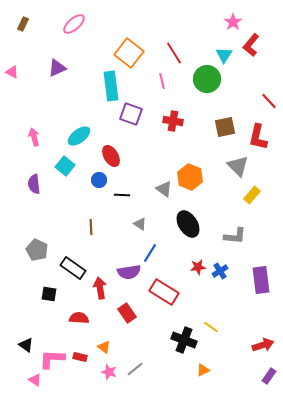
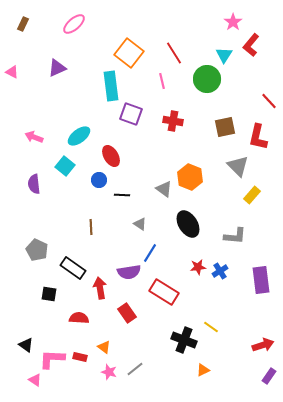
pink arrow at (34, 137): rotated 54 degrees counterclockwise
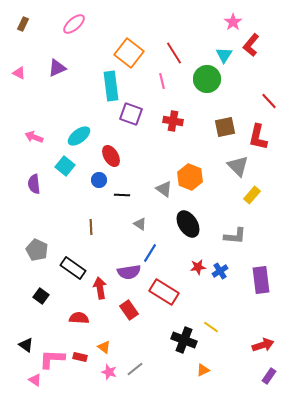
pink triangle at (12, 72): moved 7 px right, 1 px down
black square at (49, 294): moved 8 px left, 2 px down; rotated 28 degrees clockwise
red rectangle at (127, 313): moved 2 px right, 3 px up
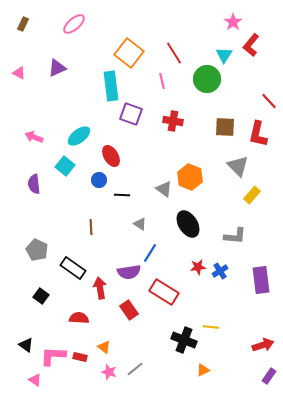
brown square at (225, 127): rotated 15 degrees clockwise
red L-shape at (258, 137): moved 3 px up
yellow line at (211, 327): rotated 28 degrees counterclockwise
pink L-shape at (52, 359): moved 1 px right, 3 px up
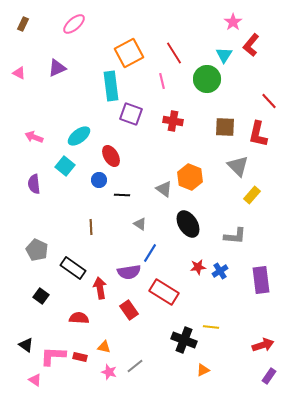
orange square at (129, 53): rotated 24 degrees clockwise
orange triangle at (104, 347): rotated 24 degrees counterclockwise
gray line at (135, 369): moved 3 px up
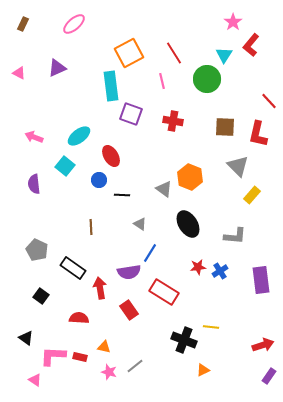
black triangle at (26, 345): moved 7 px up
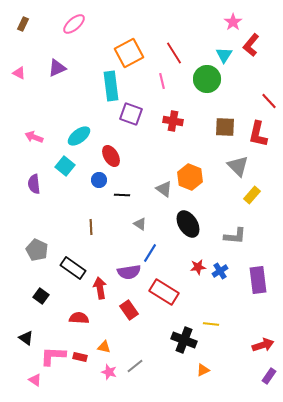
purple rectangle at (261, 280): moved 3 px left
yellow line at (211, 327): moved 3 px up
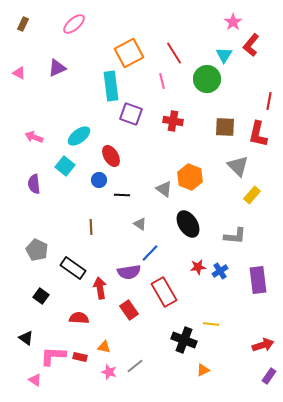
red line at (269, 101): rotated 54 degrees clockwise
blue line at (150, 253): rotated 12 degrees clockwise
red rectangle at (164, 292): rotated 28 degrees clockwise
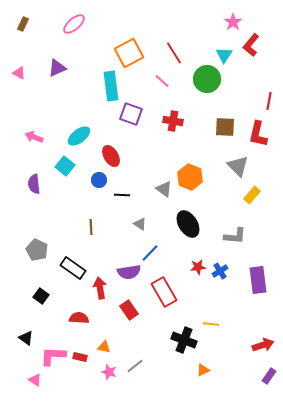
pink line at (162, 81): rotated 35 degrees counterclockwise
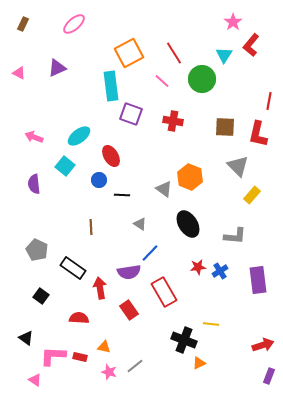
green circle at (207, 79): moved 5 px left
orange triangle at (203, 370): moved 4 px left, 7 px up
purple rectangle at (269, 376): rotated 14 degrees counterclockwise
